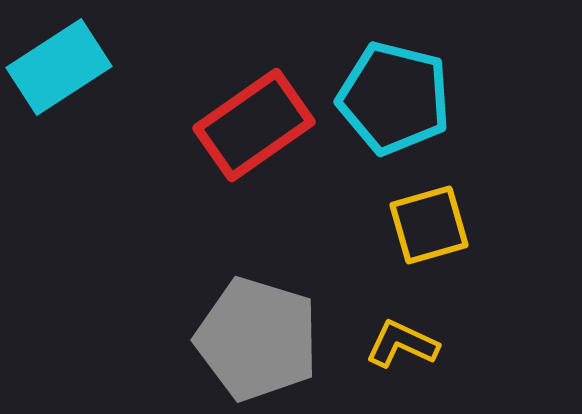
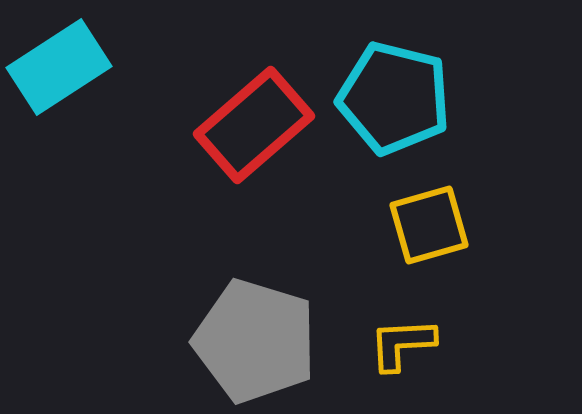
red rectangle: rotated 6 degrees counterclockwise
gray pentagon: moved 2 px left, 2 px down
yellow L-shape: rotated 28 degrees counterclockwise
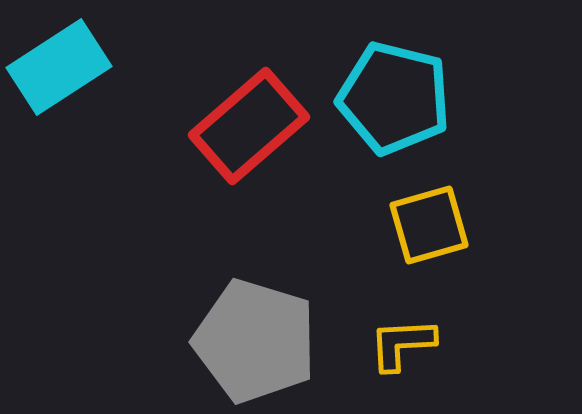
red rectangle: moved 5 px left, 1 px down
